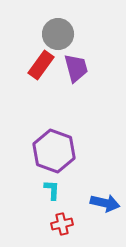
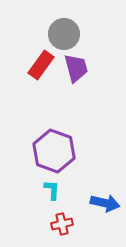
gray circle: moved 6 px right
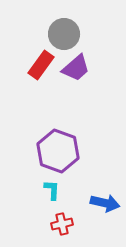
purple trapezoid: rotated 64 degrees clockwise
purple hexagon: moved 4 px right
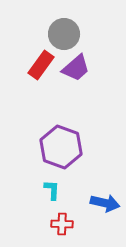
purple hexagon: moved 3 px right, 4 px up
red cross: rotated 15 degrees clockwise
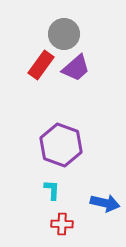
purple hexagon: moved 2 px up
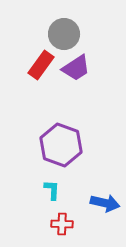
purple trapezoid: rotated 8 degrees clockwise
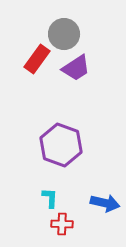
red rectangle: moved 4 px left, 6 px up
cyan L-shape: moved 2 px left, 8 px down
